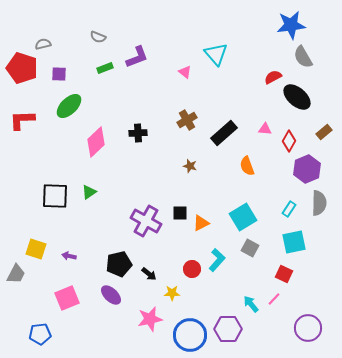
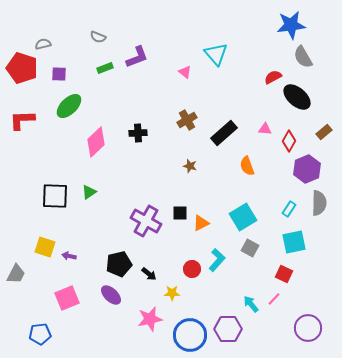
yellow square at (36, 249): moved 9 px right, 2 px up
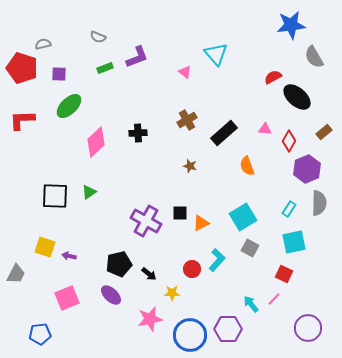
gray semicircle at (303, 57): moved 11 px right
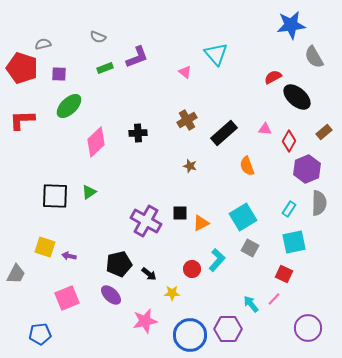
pink star at (150, 319): moved 5 px left, 2 px down
